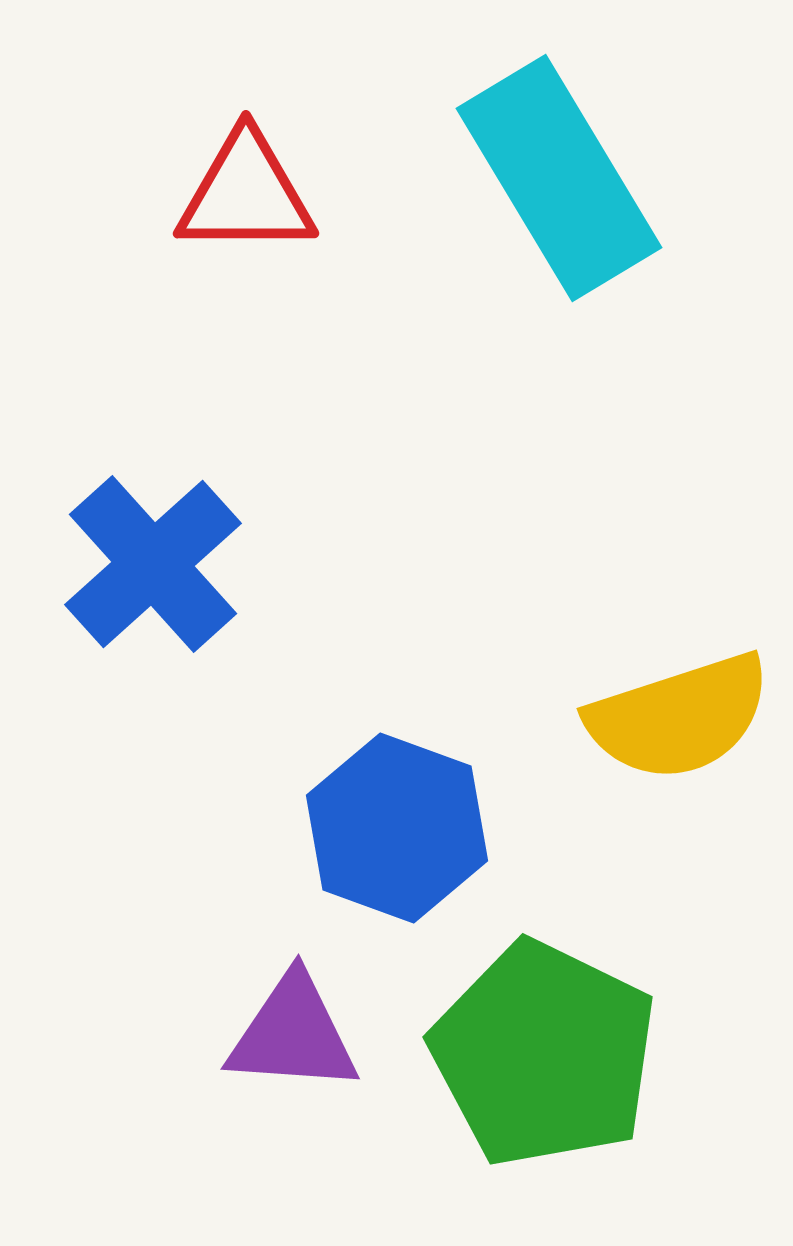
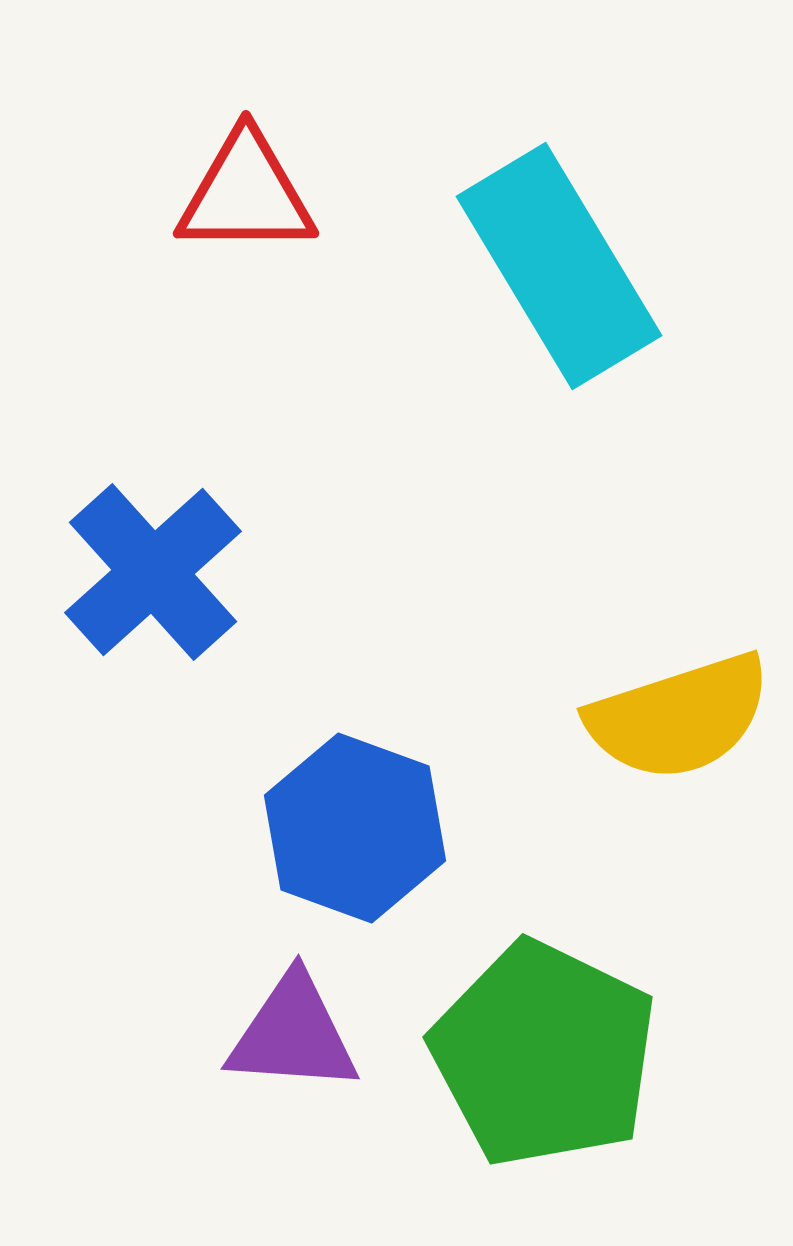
cyan rectangle: moved 88 px down
blue cross: moved 8 px down
blue hexagon: moved 42 px left
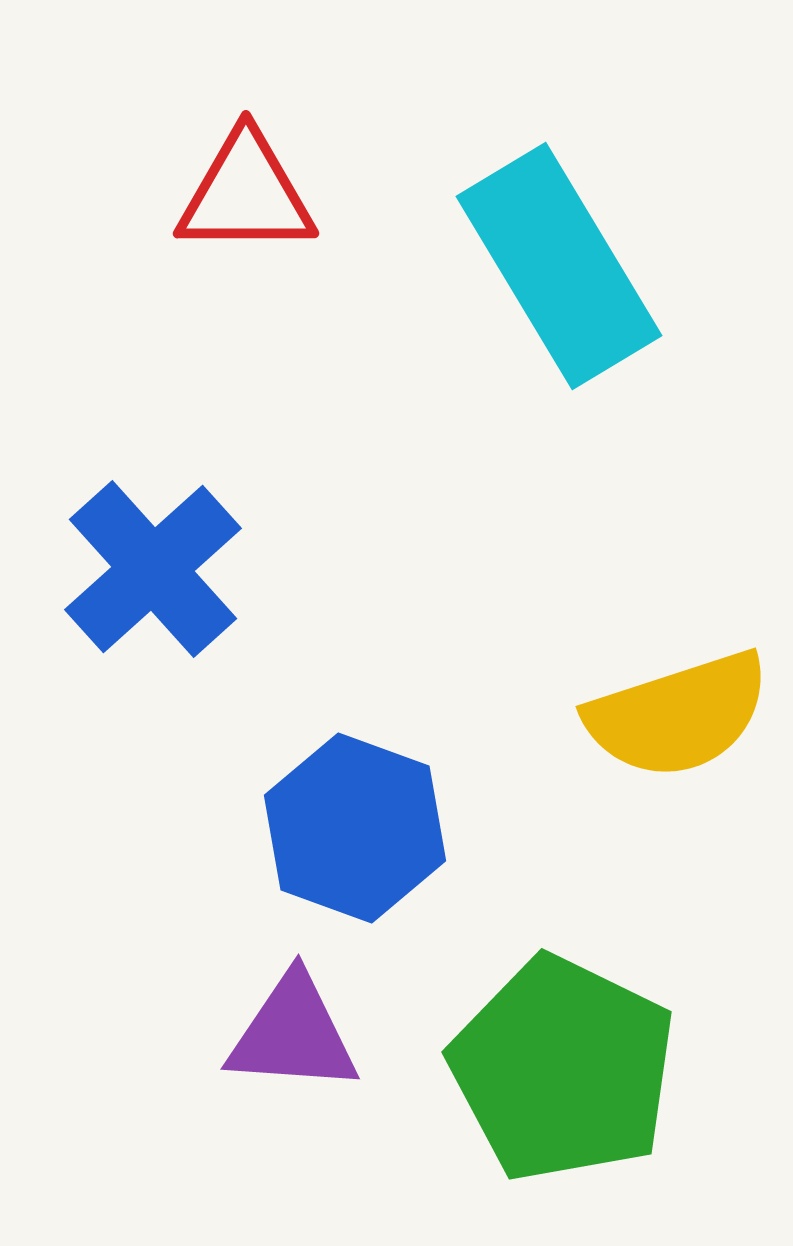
blue cross: moved 3 px up
yellow semicircle: moved 1 px left, 2 px up
green pentagon: moved 19 px right, 15 px down
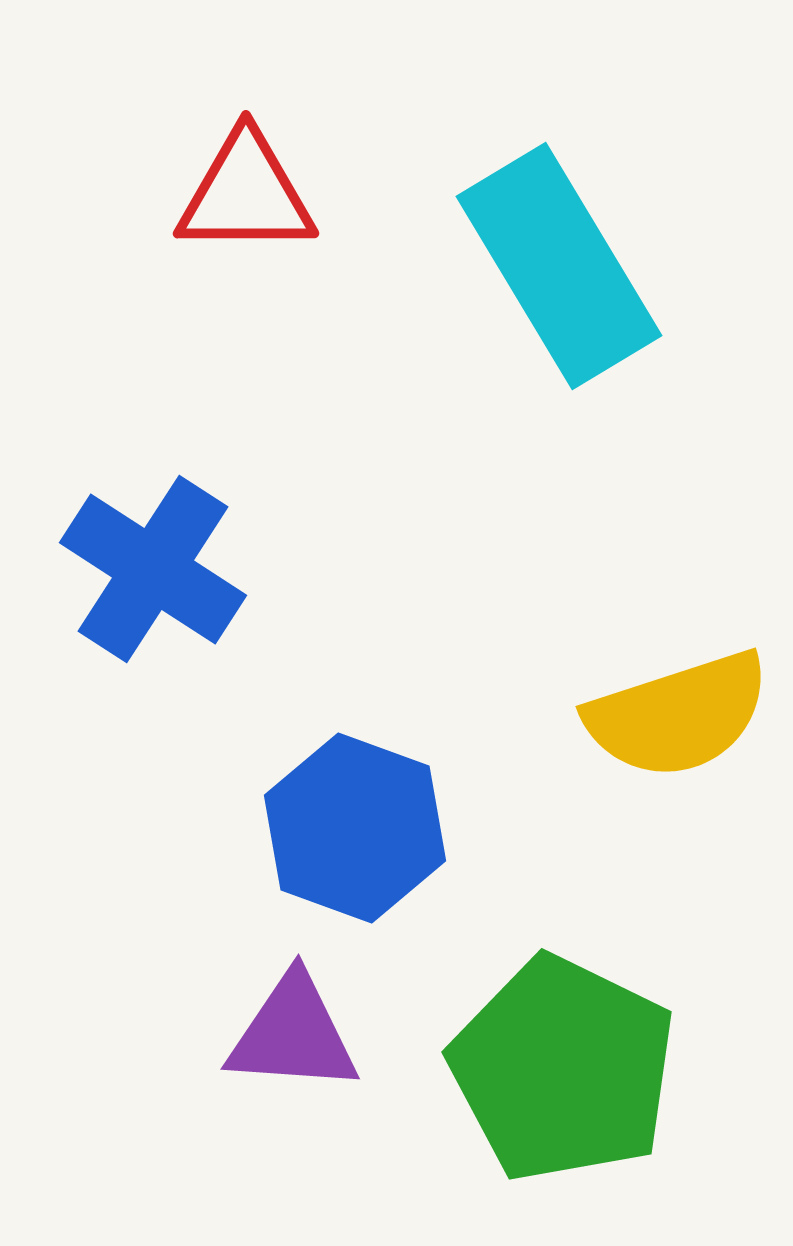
blue cross: rotated 15 degrees counterclockwise
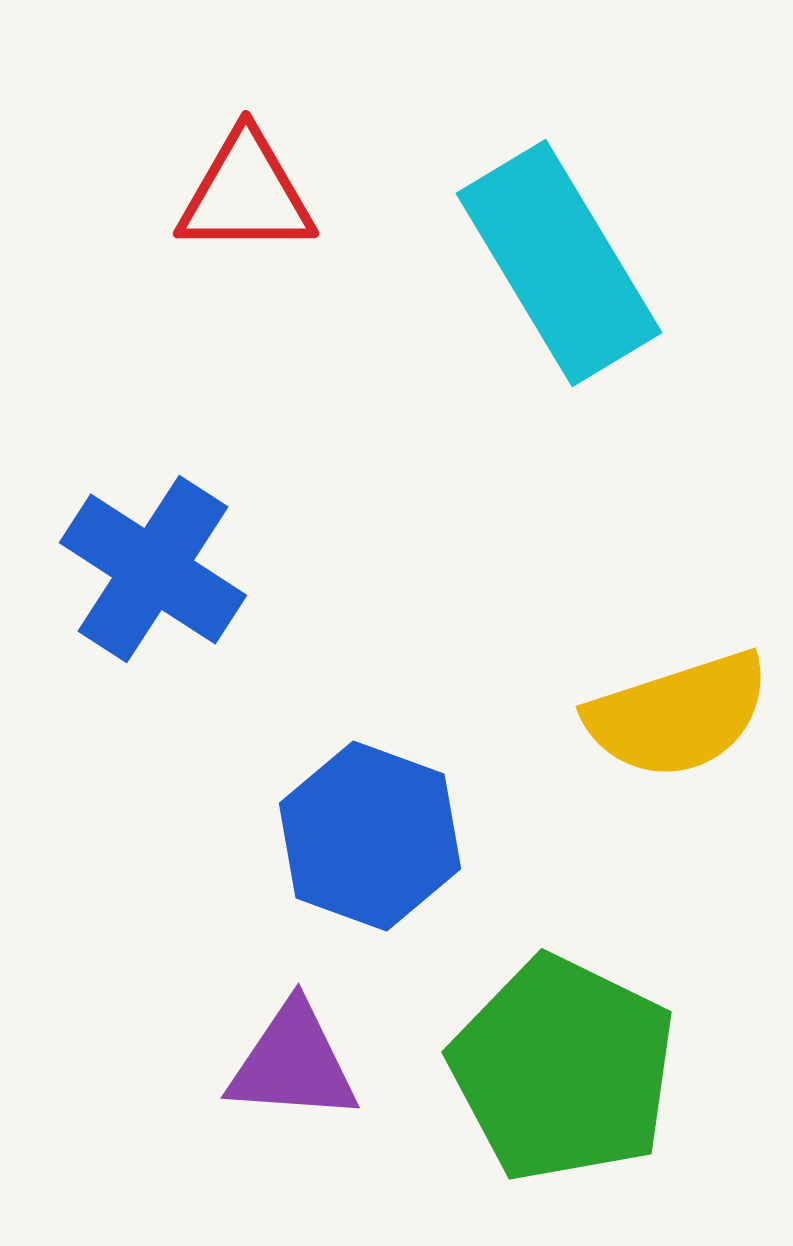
cyan rectangle: moved 3 px up
blue hexagon: moved 15 px right, 8 px down
purple triangle: moved 29 px down
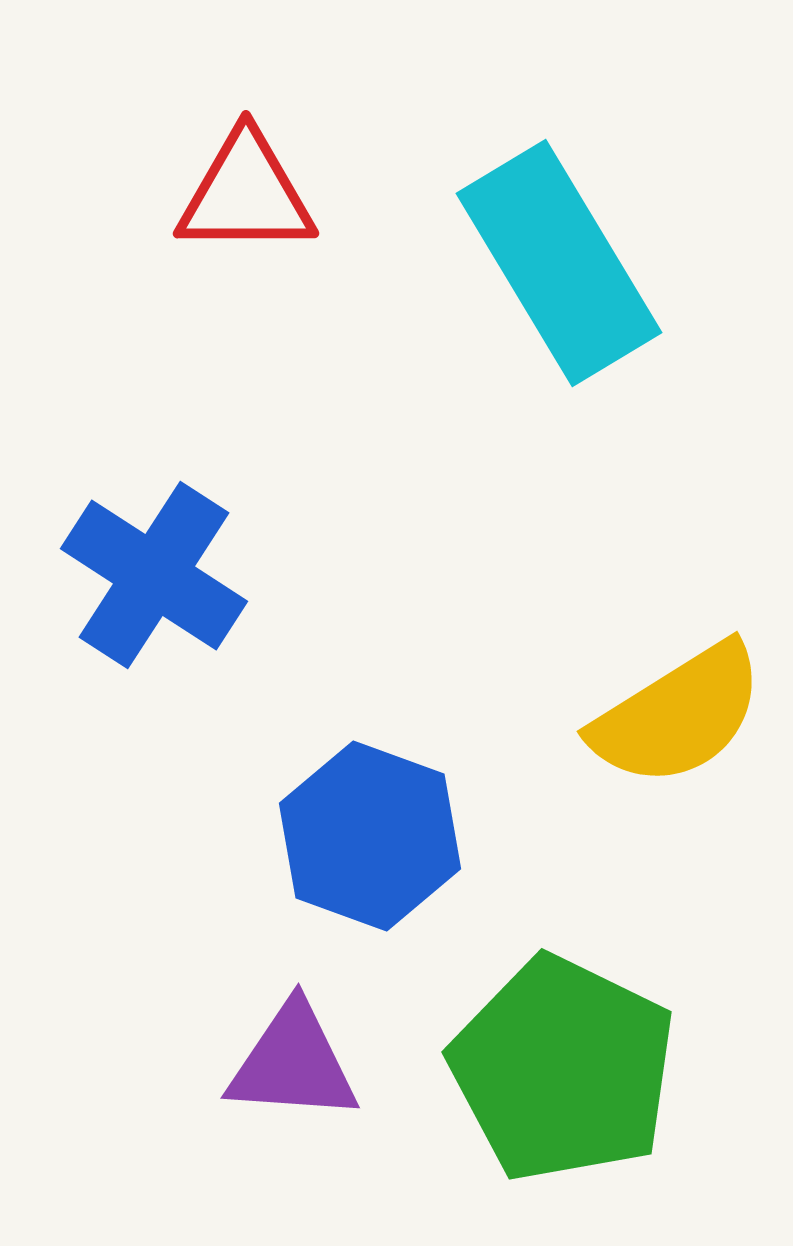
blue cross: moved 1 px right, 6 px down
yellow semicircle: rotated 14 degrees counterclockwise
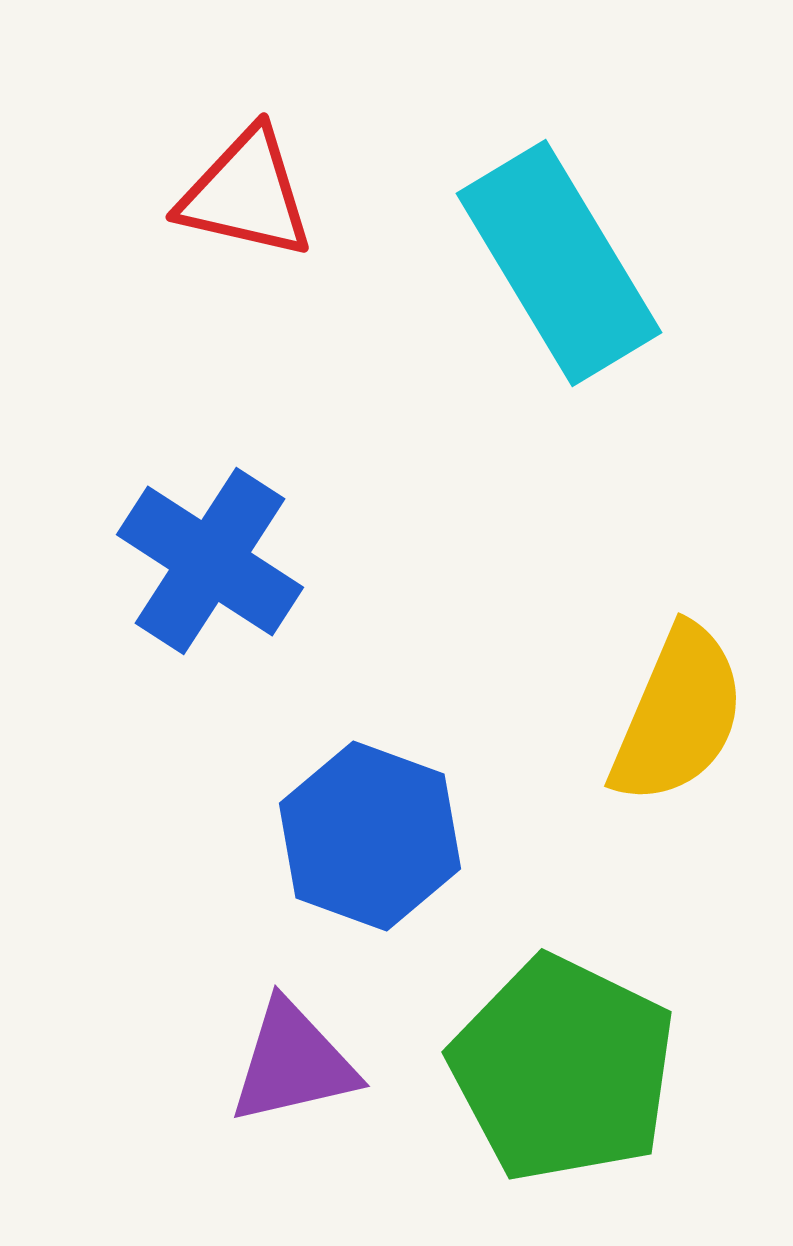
red triangle: rotated 13 degrees clockwise
blue cross: moved 56 px right, 14 px up
yellow semicircle: rotated 35 degrees counterclockwise
purple triangle: rotated 17 degrees counterclockwise
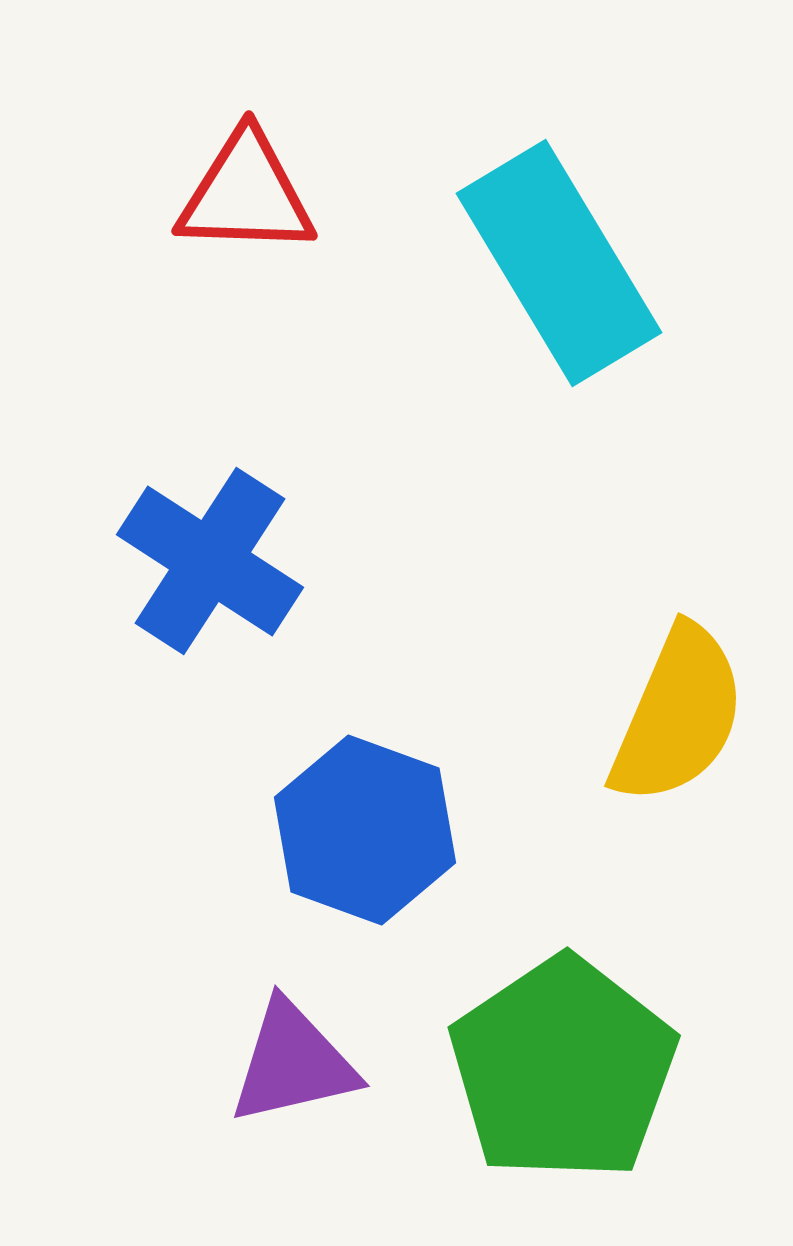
red triangle: rotated 11 degrees counterclockwise
blue hexagon: moved 5 px left, 6 px up
green pentagon: rotated 12 degrees clockwise
